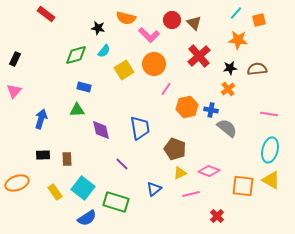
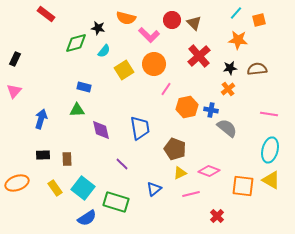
green diamond at (76, 55): moved 12 px up
yellow rectangle at (55, 192): moved 4 px up
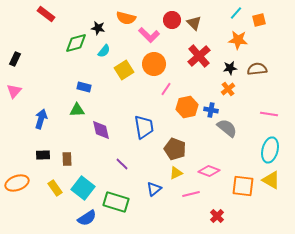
blue trapezoid at (140, 128): moved 4 px right, 1 px up
yellow triangle at (180, 173): moved 4 px left
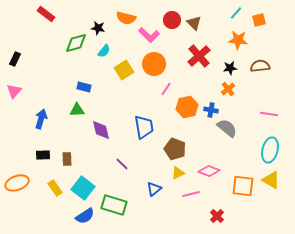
brown semicircle at (257, 69): moved 3 px right, 3 px up
yellow triangle at (176, 173): moved 2 px right
green rectangle at (116, 202): moved 2 px left, 3 px down
blue semicircle at (87, 218): moved 2 px left, 2 px up
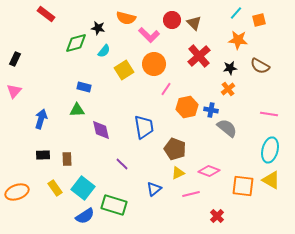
brown semicircle at (260, 66): rotated 144 degrees counterclockwise
orange ellipse at (17, 183): moved 9 px down
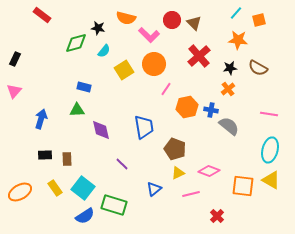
red rectangle at (46, 14): moved 4 px left, 1 px down
brown semicircle at (260, 66): moved 2 px left, 2 px down
gray semicircle at (227, 128): moved 2 px right, 2 px up
black rectangle at (43, 155): moved 2 px right
orange ellipse at (17, 192): moved 3 px right; rotated 10 degrees counterclockwise
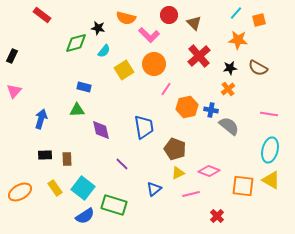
red circle at (172, 20): moved 3 px left, 5 px up
black rectangle at (15, 59): moved 3 px left, 3 px up
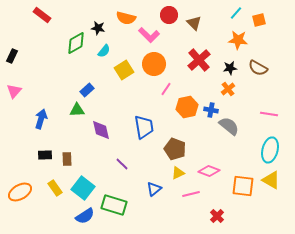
green diamond at (76, 43): rotated 15 degrees counterclockwise
red cross at (199, 56): moved 4 px down
blue rectangle at (84, 87): moved 3 px right, 3 px down; rotated 56 degrees counterclockwise
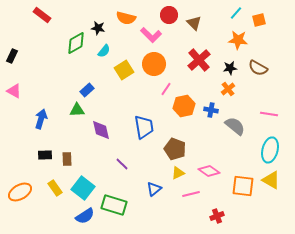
pink L-shape at (149, 35): moved 2 px right
pink triangle at (14, 91): rotated 42 degrees counterclockwise
orange hexagon at (187, 107): moved 3 px left, 1 px up
gray semicircle at (229, 126): moved 6 px right
pink diamond at (209, 171): rotated 15 degrees clockwise
red cross at (217, 216): rotated 24 degrees clockwise
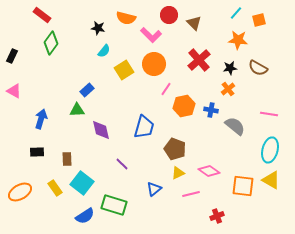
green diamond at (76, 43): moved 25 px left; rotated 25 degrees counterclockwise
blue trapezoid at (144, 127): rotated 25 degrees clockwise
black rectangle at (45, 155): moved 8 px left, 3 px up
cyan square at (83, 188): moved 1 px left, 5 px up
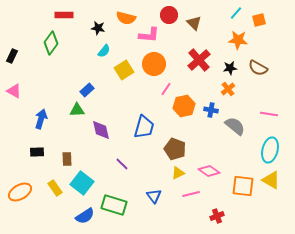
red rectangle at (42, 15): moved 22 px right; rotated 36 degrees counterclockwise
pink L-shape at (151, 35): moved 2 px left; rotated 40 degrees counterclockwise
blue triangle at (154, 189): moved 7 px down; rotated 28 degrees counterclockwise
